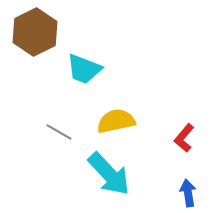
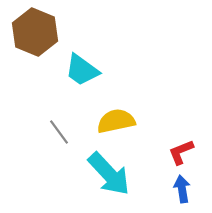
brown hexagon: rotated 12 degrees counterclockwise
cyan trapezoid: moved 2 px left, 1 px down; rotated 15 degrees clockwise
gray line: rotated 24 degrees clockwise
red L-shape: moved 3 px left, 14 px down; rotated 28 degrees clockwise
blue arrow: moved 6 px left, 4 px up
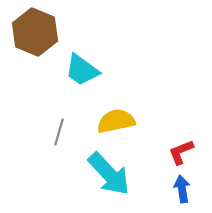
gray line: rotated 52 degrees clockwise
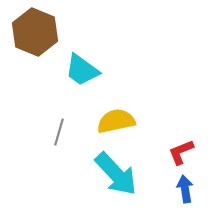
cyan arrow: moved 7 px right
blue arrow: moved 3 px right
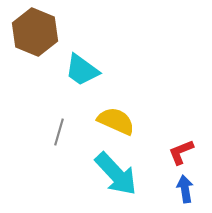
yellow semicircle: rotated 36 degrees clockwise
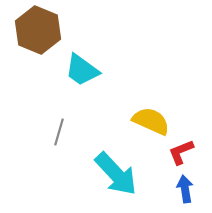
brown hexagon: moved 3 px right, 2 px up
yellow semicircle: moved 35 px right
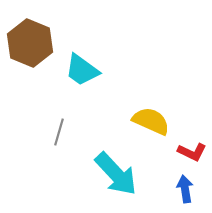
brown hexagon: moved 8 px left, 13 px down
red L-shape: moved 11 px right; rotated 132 degrees counterclockwise
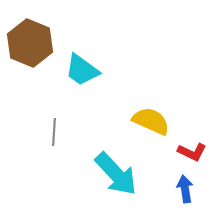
gray line: moved 5 px left; rotated 12 degrees counterclockwise
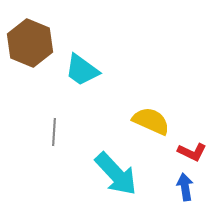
blue arrow: moved 2 px up
